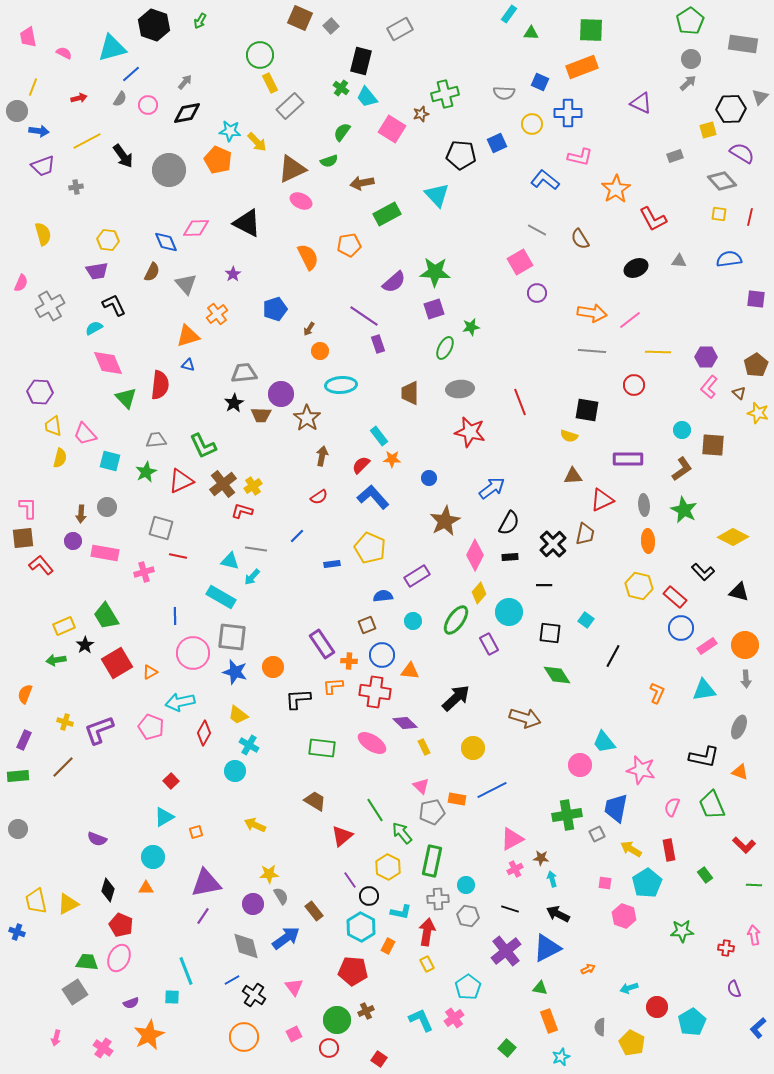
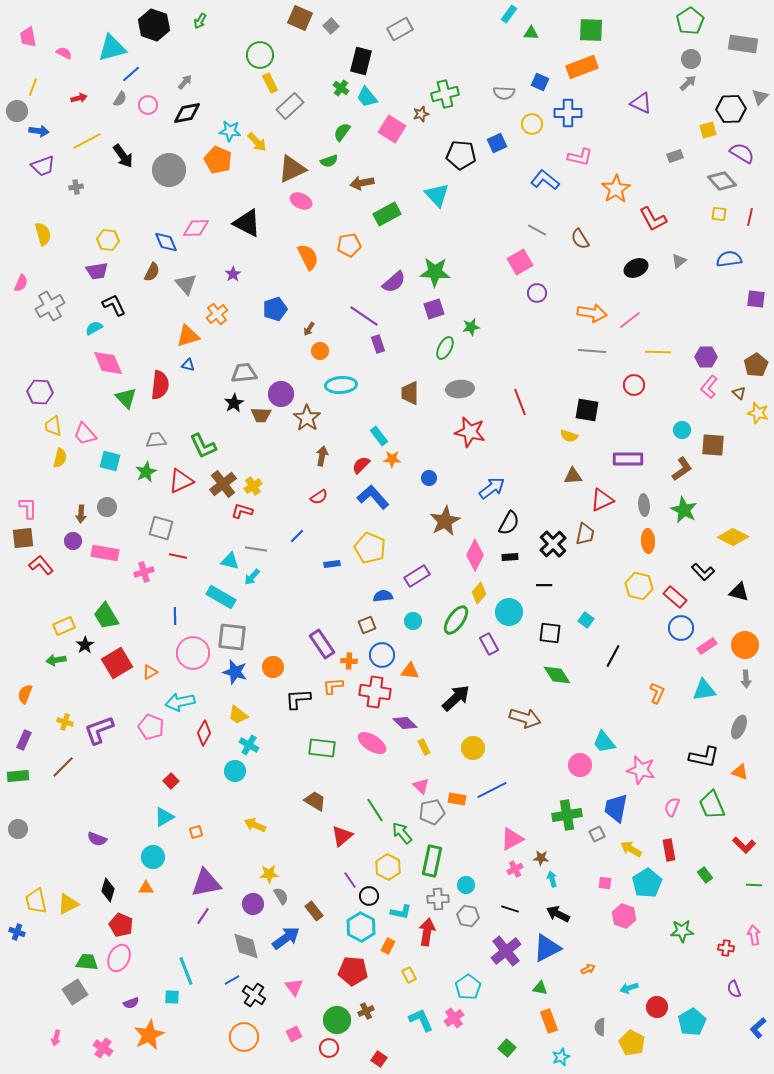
gray triangle at (679, 261): rotated 42 degrees counterclockwise
yellow rectangle at (427, 964): moved 18 px left, 11 px down
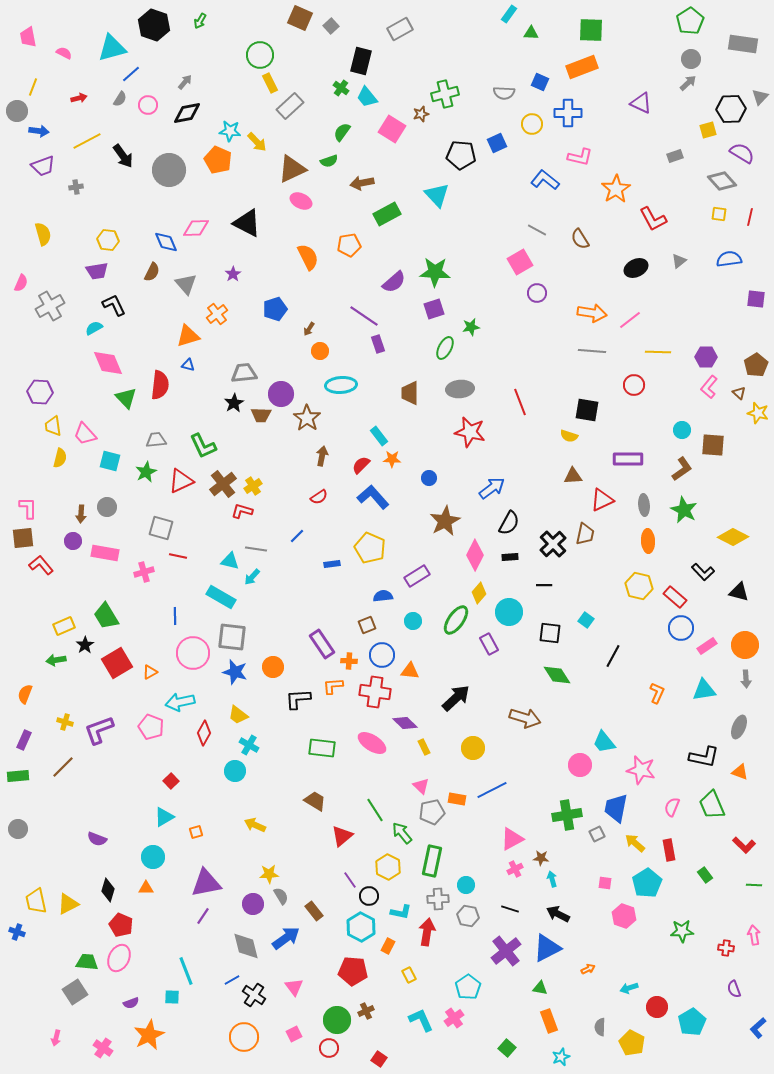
yellow arrow at (631, 849): moved 4 px right, 6 px up; rotated 10 degrees clockwise
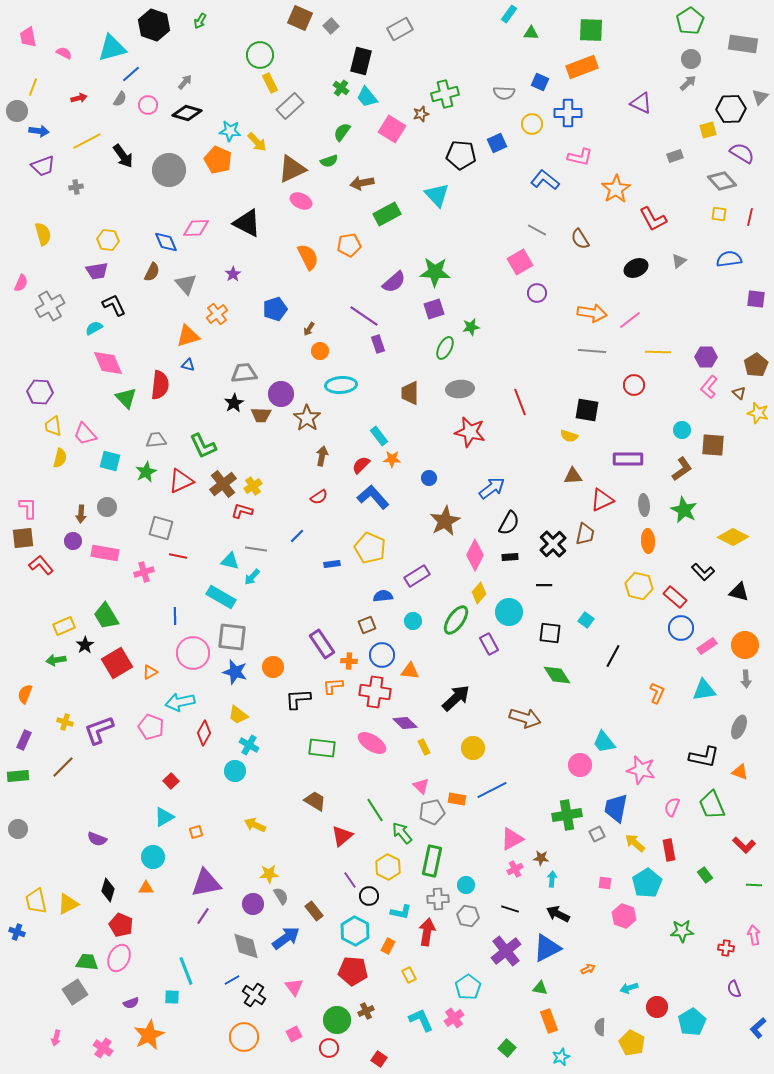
black diamond at (187, 113): rotated 28 degrees clockwise
cyan arrow at (552, 879): rotated 21 degrees clockwise
cyan hexagon at (361, 927): moved 6 px left, 4 px down
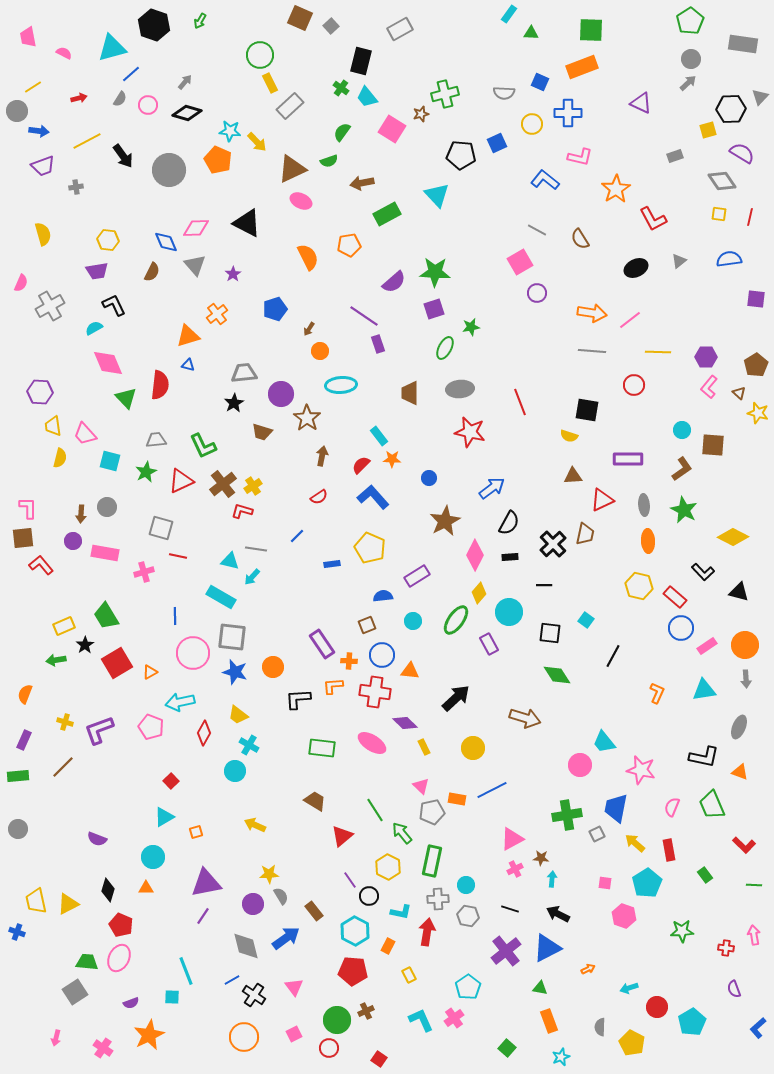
yellow line at (33, 87): rotated 36 degrees clockwise
gray diamond at (722, 181): rotated 8 degrees clockwise
gray triangle at (186, 284): moved 9 px right, 19 px up
brown trapezoid at (261, 415): moved 1 px right, 17 px down; rotated 15 degrees clockwise
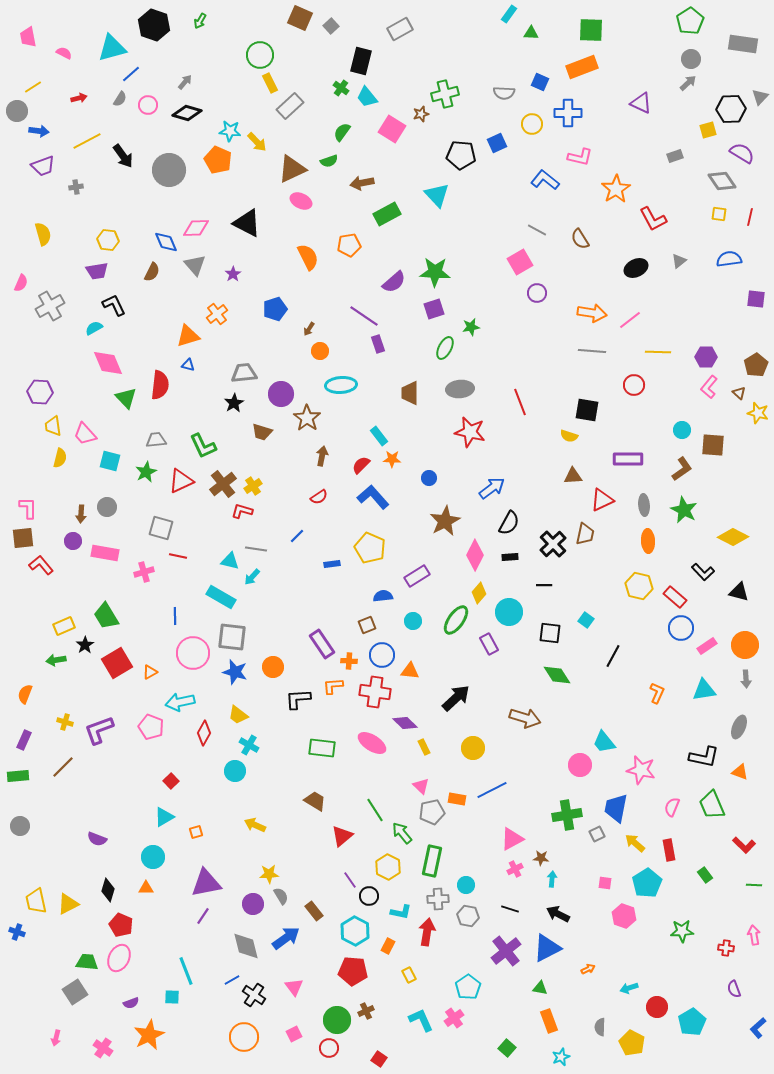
gray circle at (18, 829): moved 2 px right, 3 px up
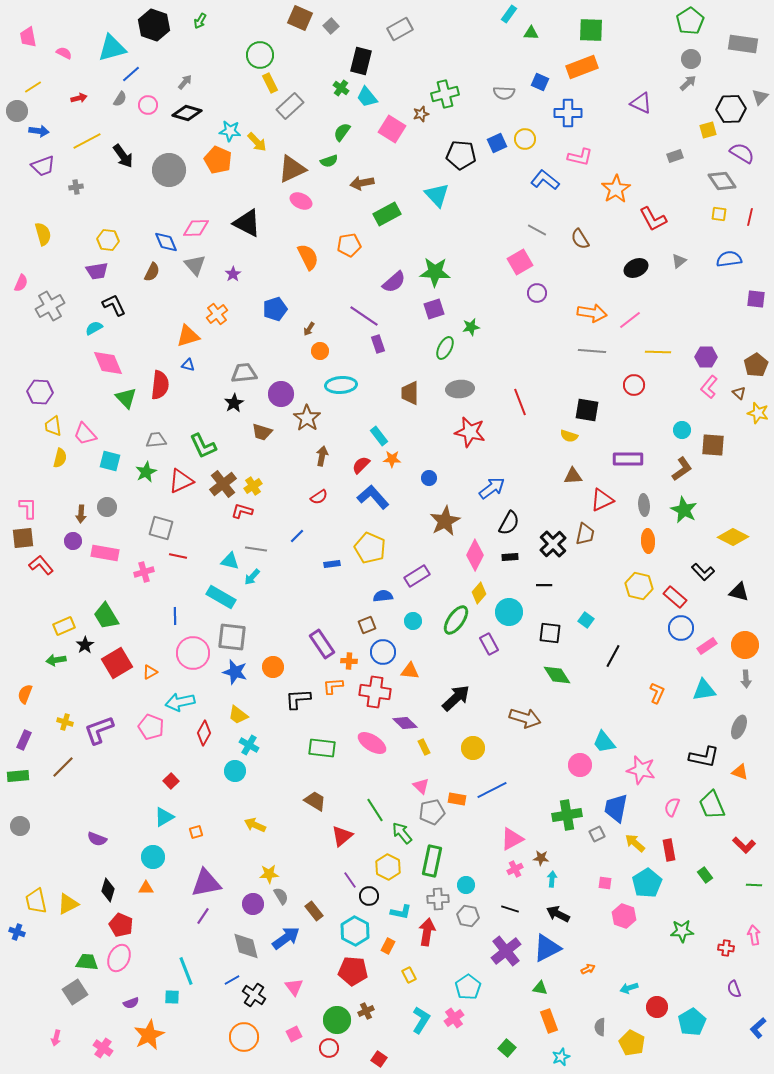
yellow circle at (532, 124): moved 7 px left, 15 px down
blue circle at (382, 655): moved 1 px right, 3 px up
cyan L-shape at (421, 1020): rotated 56 degrees clockwise
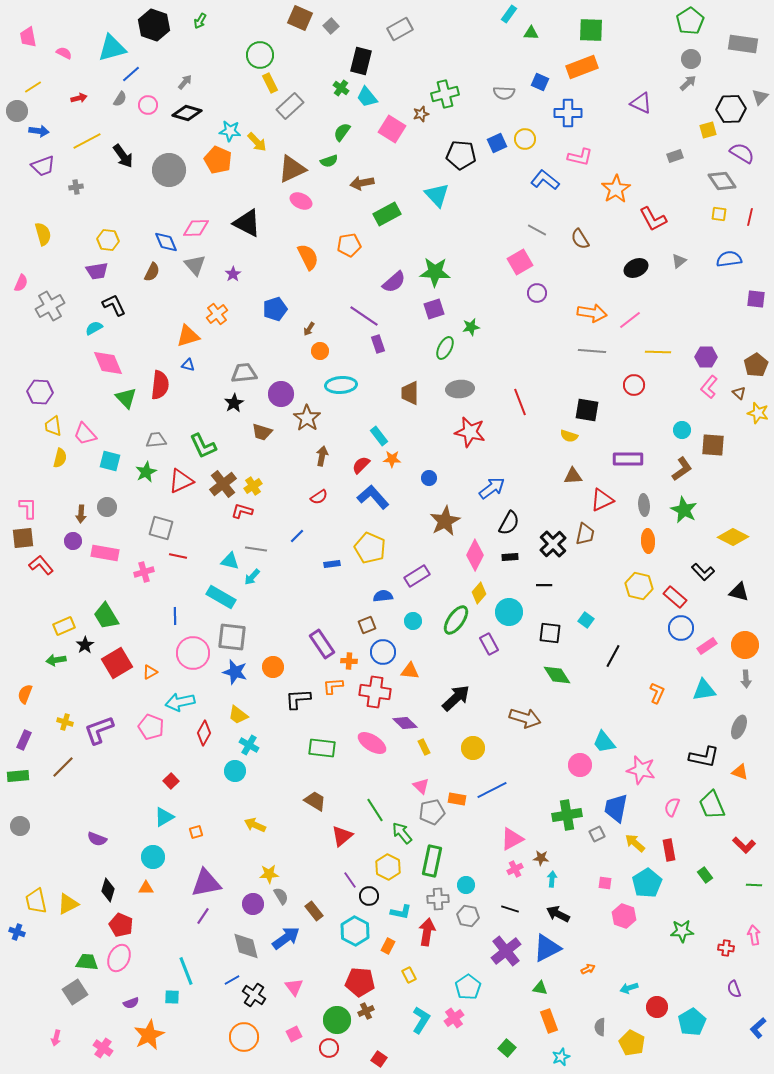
red pentagon at (353, 971): moved 7 px right, 11 px down
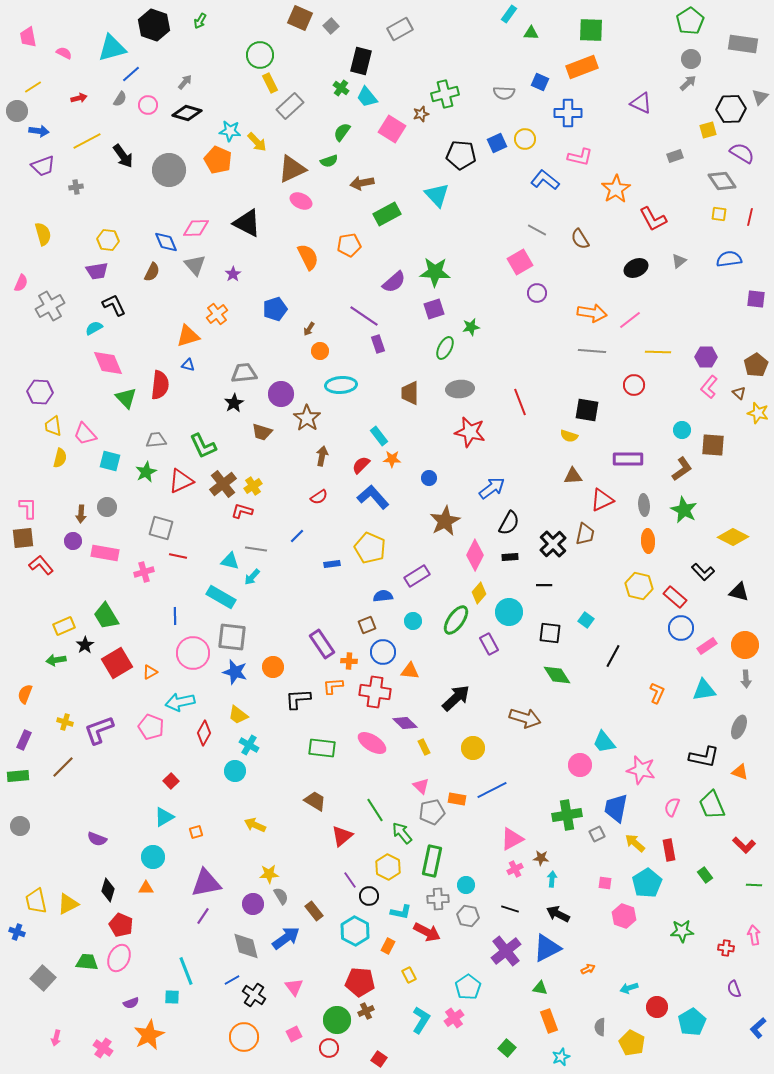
red arrow at (427, 932): rotated 108 degrees clockwise
gray square at (75, 992): moved 32 px left, 14 px up; rotated 15 degrees counterclockwise
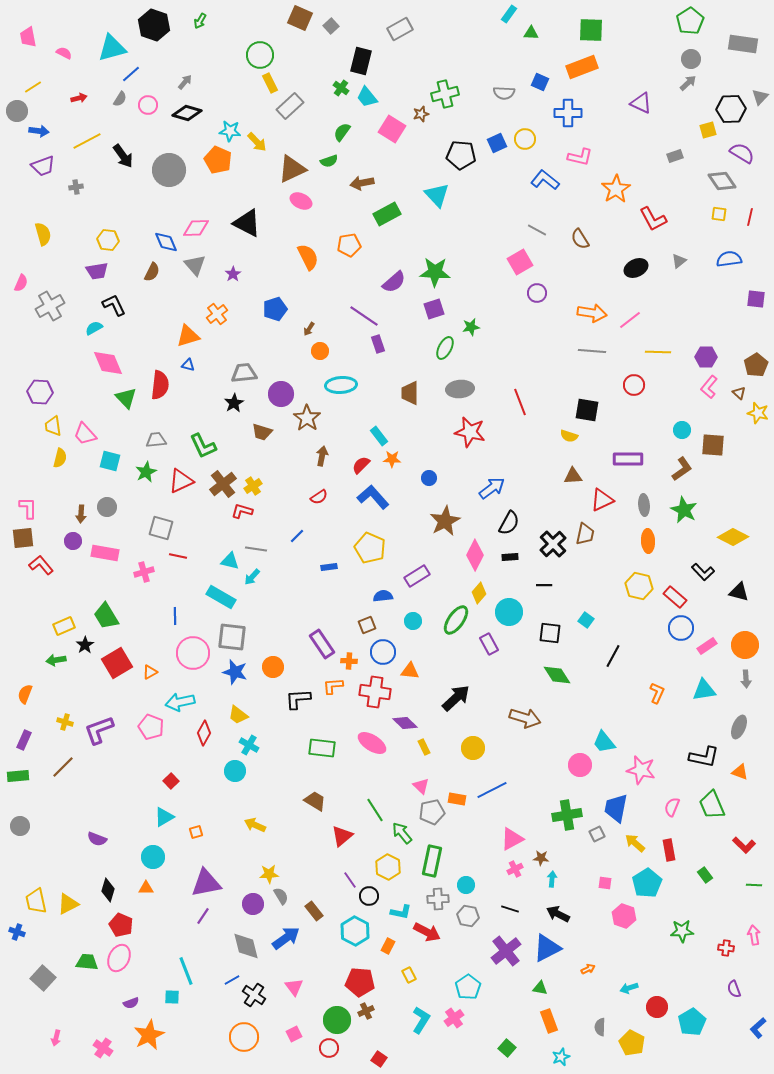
blue rectangle at (332, 564): moved 3 px left, 3 px down
